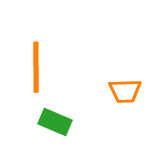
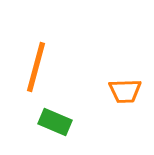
orange line: rotated 15 degrees clockwise
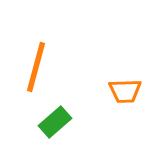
green rectangle: rotated 64 degrees counterclockwise
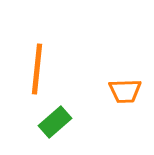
orange line: moved 1 px right, 2 px down; rotated 9 degrees counterclockwise
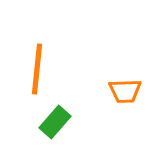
green rectangle: rotated 8 degrees counterclockwise
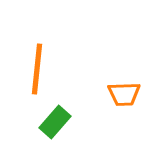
orange trapezoid: moved 1 px left, 3 px down
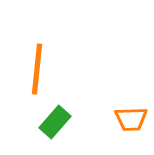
orange trapezoid: moved 7 px right, 25 px down
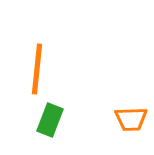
green rectangle: moved 5 px left, 2 px up; rotated 20 degrees counterclockwise
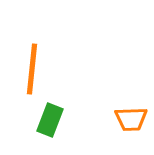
orange line: moved 5 px left
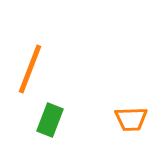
orange line: moved 2 px left; rotated 15 degrees clockwise
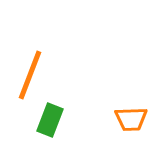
orange line: moved 6 px down
